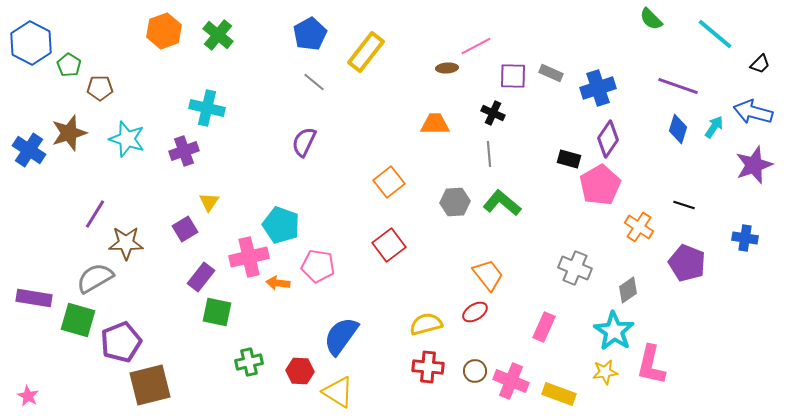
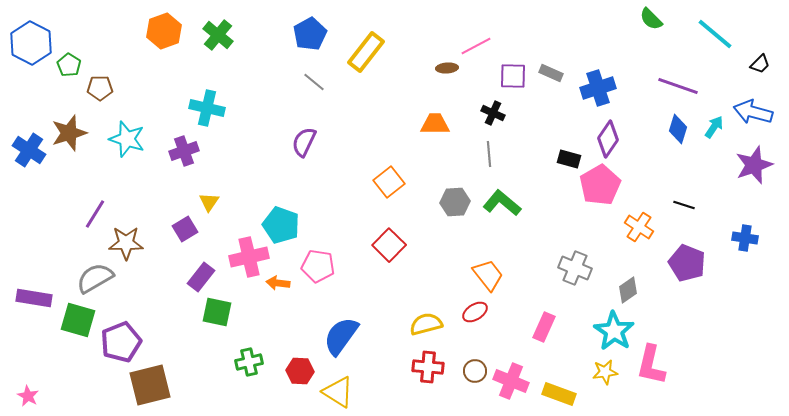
red square at (389, 245): rotated 8 degrees counterclockwise
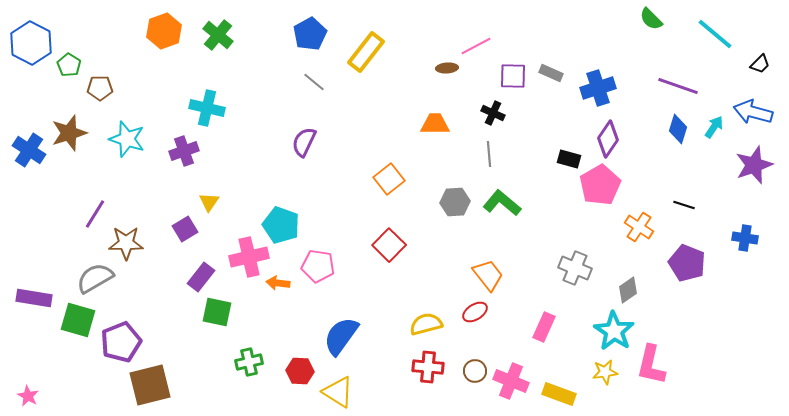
orange square at (389, 182): moved 3 px up
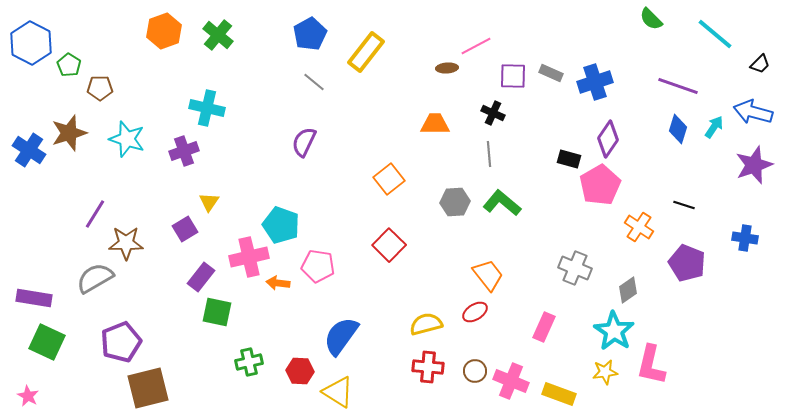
blue cross at (598, 88): moved 3 px left, 6 px up
green square at (78, 320): moved 31 px left, 22 px down; rotated 9 degrees clockwise
brown square at (150, 385): moved 2 px left, 3 px down
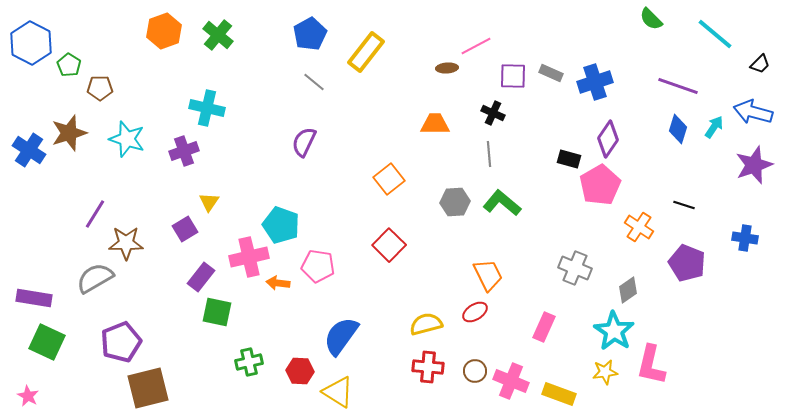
orange trapezoid at (488, 275): rotated 12 degrees clockwise
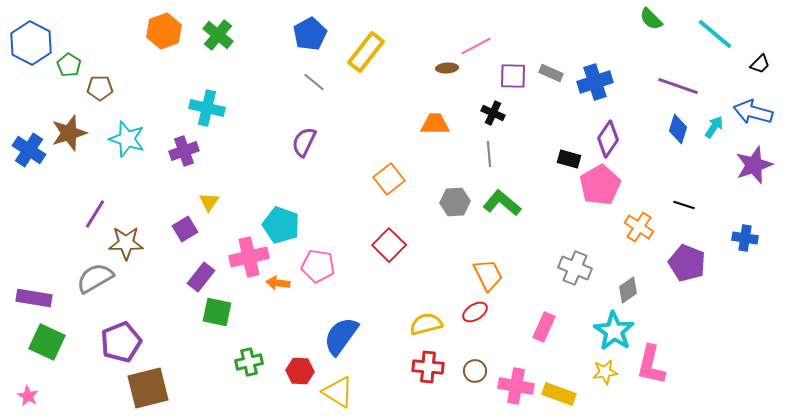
pink cross at (511, 381): moved 5 px right, 5 px down; rotated 12 degrees counterclockwise
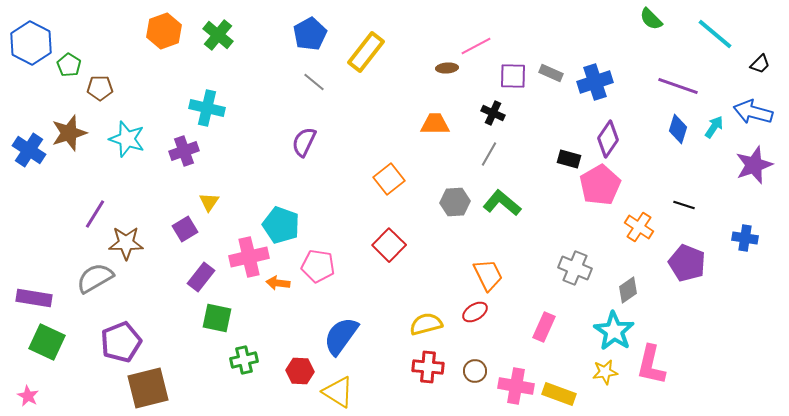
gray line at (489, 154): rotated 35 degrees clockwise
green square at (217, 312): moved 6 px down
green cross at (249, 362): moved 5 px left, 2 px up
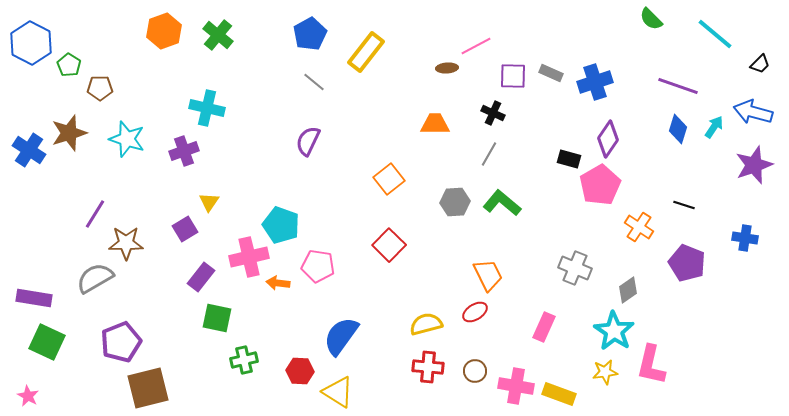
purple semicircle at (304, 142): moved 4 px right, 1 px up
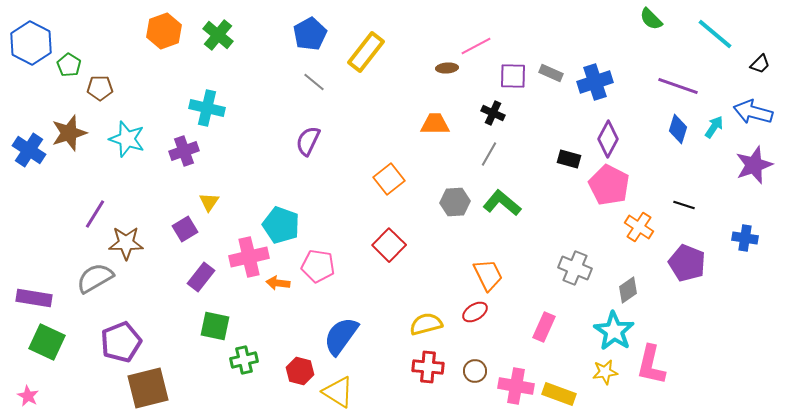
purple diamond at (608, 139): rotated 6 degrees counterclockwise
pink pentagon at (600, 185): moved 9 px right; rotated 15 degrees counterclockwise
green square at (217, 318): moved 2 px left, 8 px down
red hexagon at (300, 371): rotated 12 degrees clockwise
